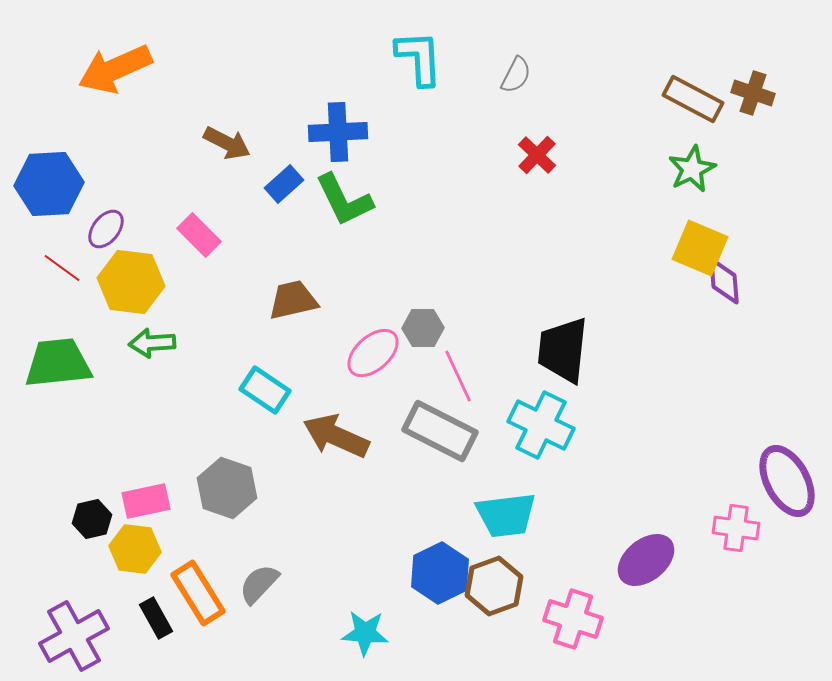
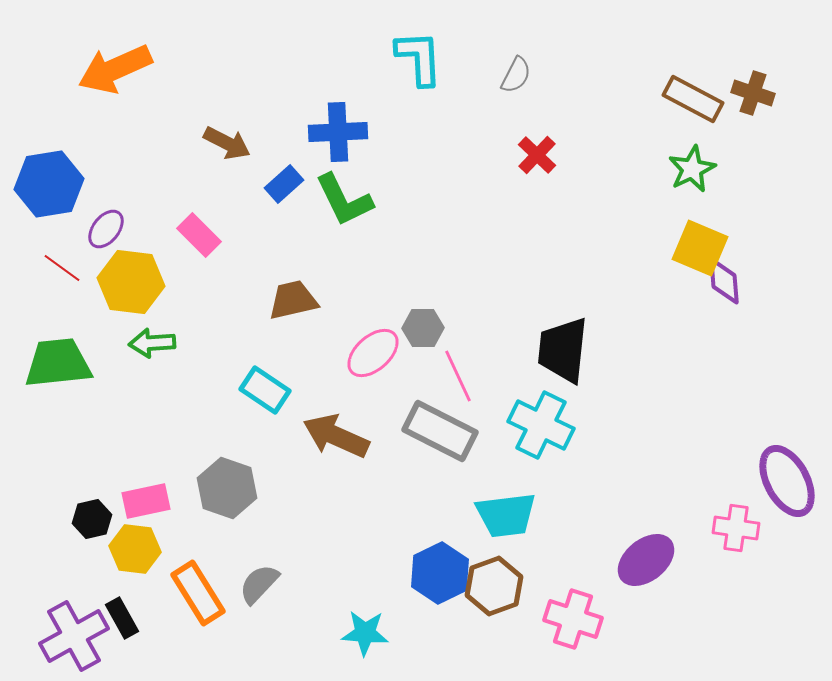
blue hexagon at (49, 184): rotated 6 degrees counterclockwise
black rectangle at (156, 618): moved 34 px left
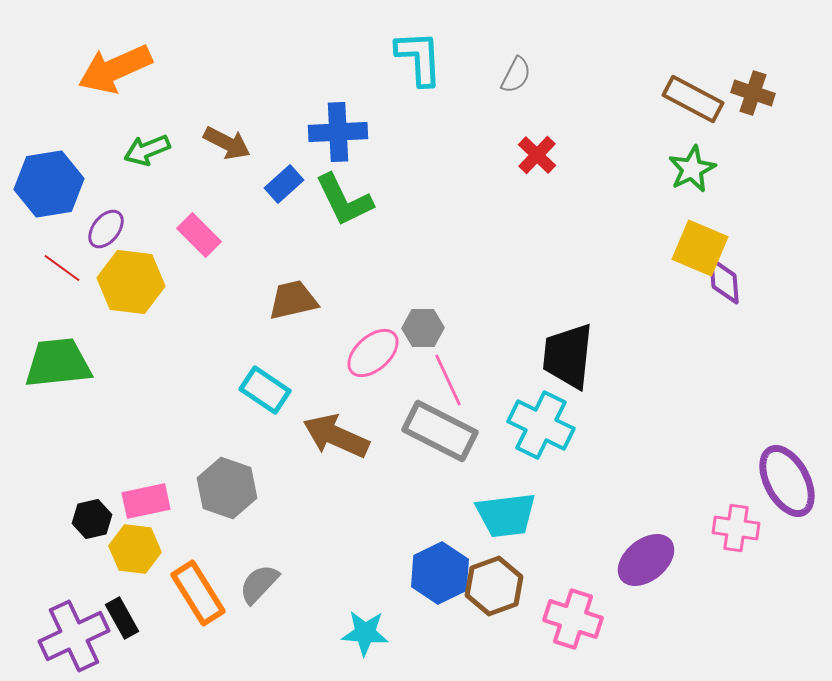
green arrow at (152, 343): moved 5 px left, 193 px up; rotated 18 degrees counterclockwise
black trapezoid at (563, 350): moved 5 px right, 6 px down
pink line at (458, 376): moved 10 px left, 4 px down
purple cross at (74, 636): rotated 4 degrees clockwise
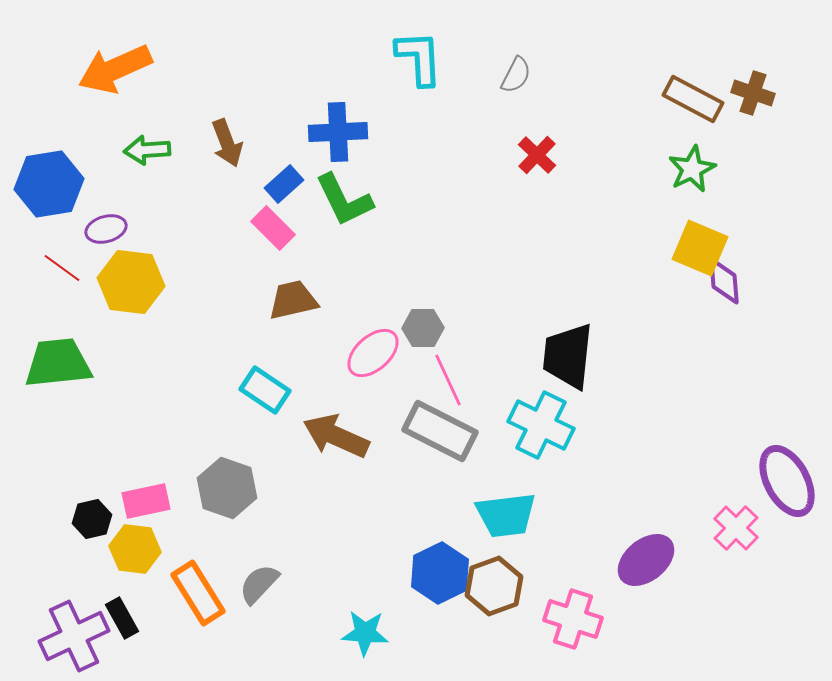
brown arrow at (227, 143): rotated 42 degrees clockwise
green arrow at (147, 150): rotated 18 degrees clockwise
purple ellipse at (106, 229): rotated 36 degrees clockwise
pink rectangle at (199, 235): moved 74 px right, 7 px up
pink cross at (736, 528): rotated 36 degrees clockwise
